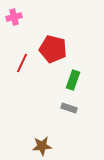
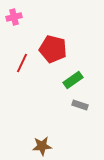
green rectangle: rotated 36 degrees clockwise
gray rectangle: moved 11 px right, 3 px up
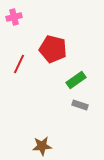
red line: moved 3 px left, 1 px down
green rectangle: moved 3 px right
